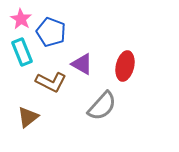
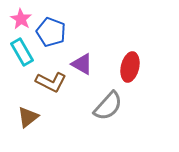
cyan rectangle: rotated 8 degrees counterclockwise
red ellipse: moved 5 px right, 1 px down
gray semicircle: moved 6 px right
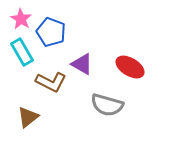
red ellipse: rotated 72 degrees counterclockwise
gray semicircle: moved 1 px left, 1 px up; rotated 64 degrees clockwise
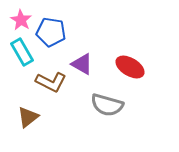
pink star: moved 1 px down
blue pentagon: rotated 12 degrees counterclockwise
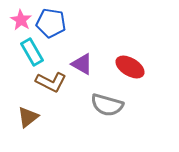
blue pentagon: moved 9 px up
cyan rectangle: moved 10 px right
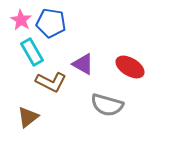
purple triangle: moved 1 px right
